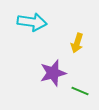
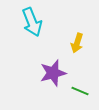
cyan arrow: rotated 60 degrees clockwise
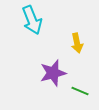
cyan arrow: moved 2 px up
yellow arrow: rotated 30 degrees counterclockwise
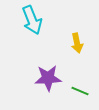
purple star: moved 5 px left, 5 px down; rotated 12 degrees clockwise
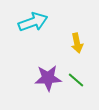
cyan arrow: moved 1 px right, 2 px down; rotated 88 degrees counterclockwise
green line: moved 4 px left, 11 px up; rotated 18 degrees clockwise
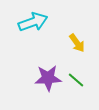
yellow arrow: rotated 24 degrees counterclockwise
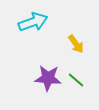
yellow arrow: moved 1 px left, 1 px down
purple star: rotated 8 degrees clockwise
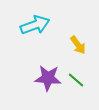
cyan arrow: moved 2 px right, 3 px down
yellow arrow: moved 2 px right, 1 px down
